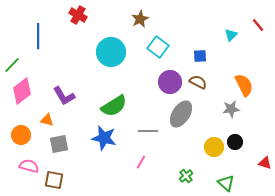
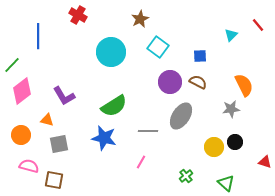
gray ellipse: moved 2 px down
red triangle: moved 1 px up
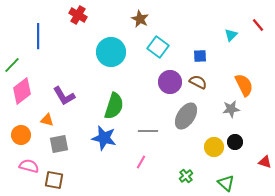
brown star: rotated 18 degrees counterclockwise
green semicircle: rotated 40 degrees counterclockwise
gray ellipse: moved 5 px right
